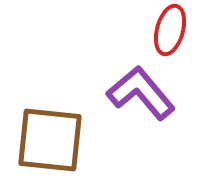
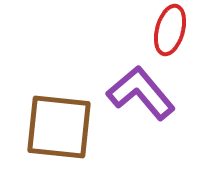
brown square: moved 9 px right, 13 px up
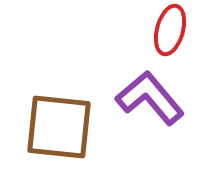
purple L-shape: moved 9 px right, 5 px down
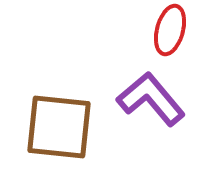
purple L-shape: moved 1 px right, 1 px down
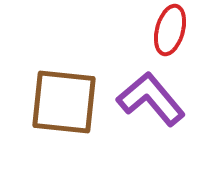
brown square: moved 5 px right, 25 px up
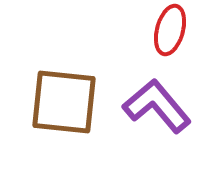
purple L-shape: moved 6 px right, 7 px down
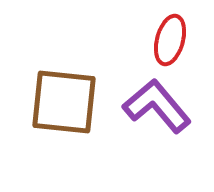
red ellipse: moved 10 px down
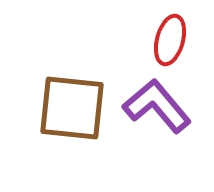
brown square: moved 8 px right, 6 px down
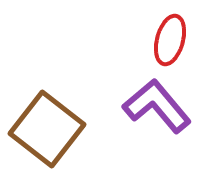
brown square: moved 25 px left, 21 px down; rotated 32 degrees clockwise
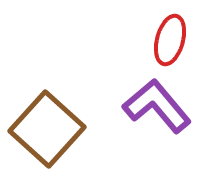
brown square: rotated 4 degrees clockwise
